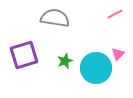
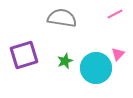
gray semicircle: moved 7 px right
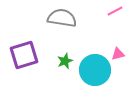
pink line: moved 3 px up
pink triangle: rotated 32 degrees clockwise
cyan circle: moved 1 px left, 2 px down
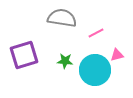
pink line: moved 19 px left, 22 px down
pink triangle: moved 1 px left, 1 px down
green star: rotated 28 degrees clockwise
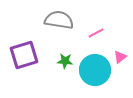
gray semicircle: moved 3 px left, 2 px down
pink triangle: moved 3 px right, 2 px down; rotated 24 degrees counterclockwise
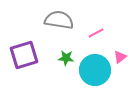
green star: moved 1 px right, 3 px up
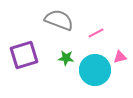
gray semicircle: rotated 12 degrees clockwise
pink triangle: rotated 24 degrees clockwise
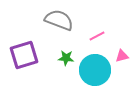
pink line: moved 1 px right, 3 px down
pink triangle: moved 2 px right, 1 px up
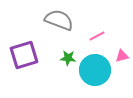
green star: moved 2 px right
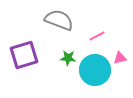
pink triangle: moved 2 px left, 2 px down
